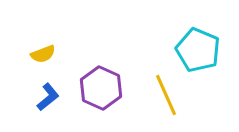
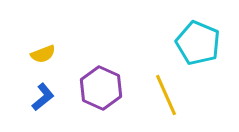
cyan pentagon: moved 7 px up
blue L-shape: moved 5 px left
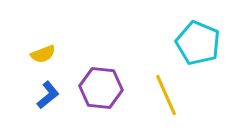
purple hexagon: rotated 18 degrees counterclockwise
blue L-shape: moved 5 px right, 2 px up
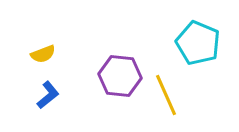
purple hexagon: moved 19 px right, 12 px up
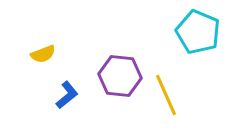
cyan pentagon: moved 11 px up
blue L-shape: moved 19 px right
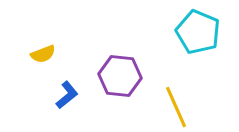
yellow line: moved 10 px right, 12 px down
